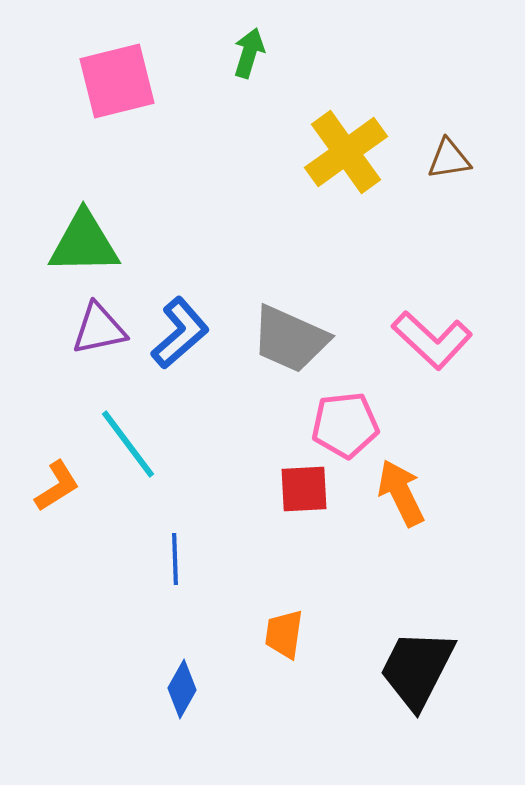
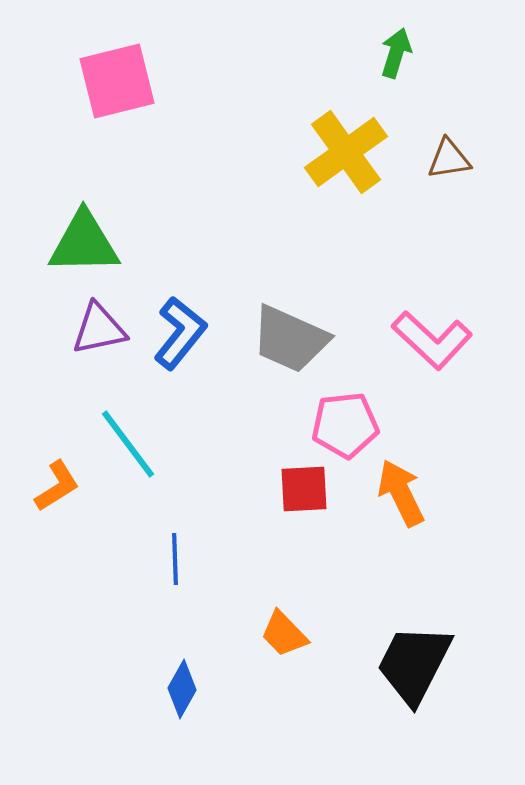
green arrow: moved 147 px right
blue L-shape: rotated 10 degrees counterclockwise
orange trapezoid: rotated 52 degrees counterclockwise
black trapezoid: moved 3 px left, 5 px up
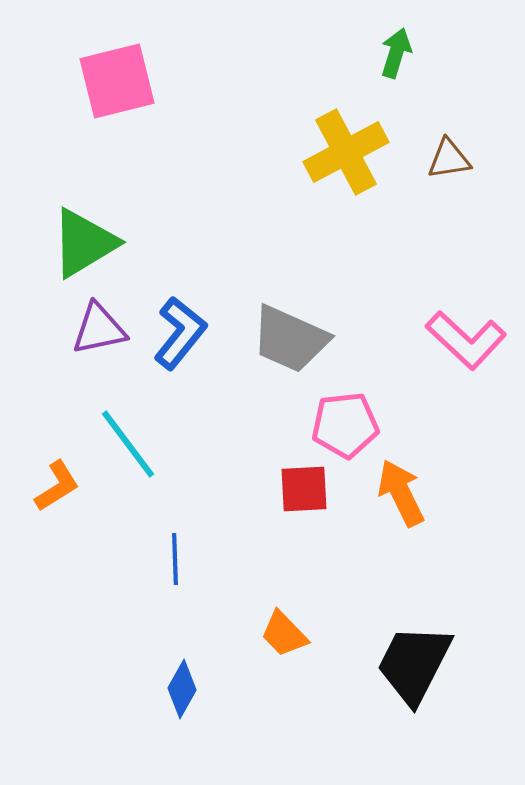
yellow cross: rotated 8 degrees clockwise
green triangle: rotated 30 degrees counterclockwise
pink L-shape: moved 34 px right
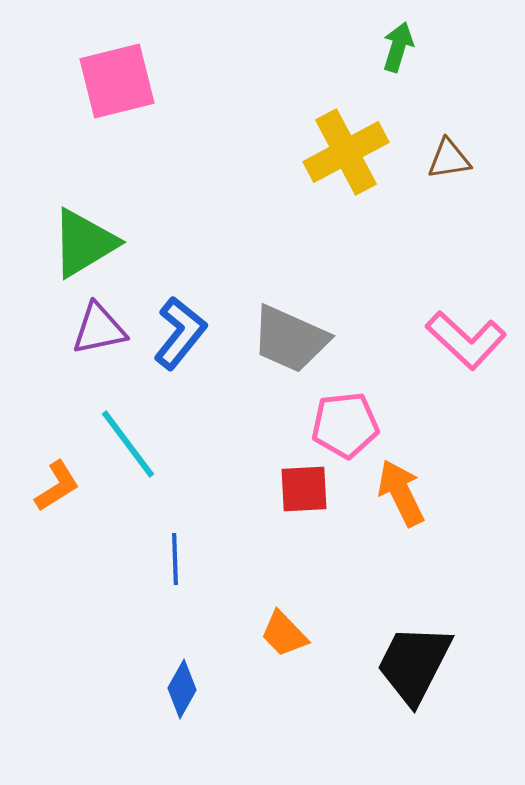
green arrow: moved 2 px right, 6 px up
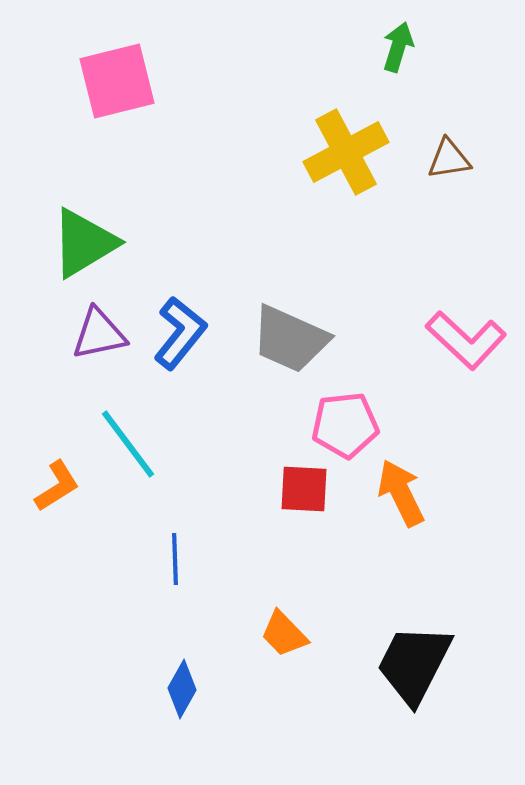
purple triangle: moved 5 px down
red square: rotated 6 degrees clockwise
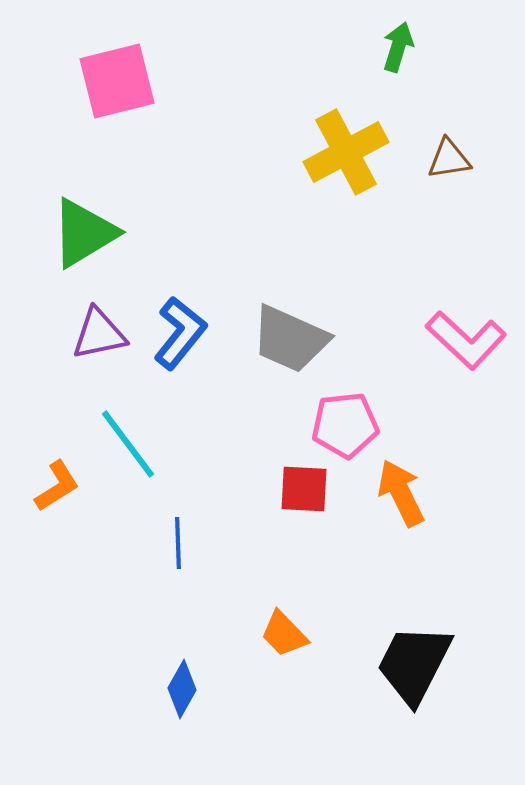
green triangle: moved 10 px up
blue line: moved 3 px right, 16 px up
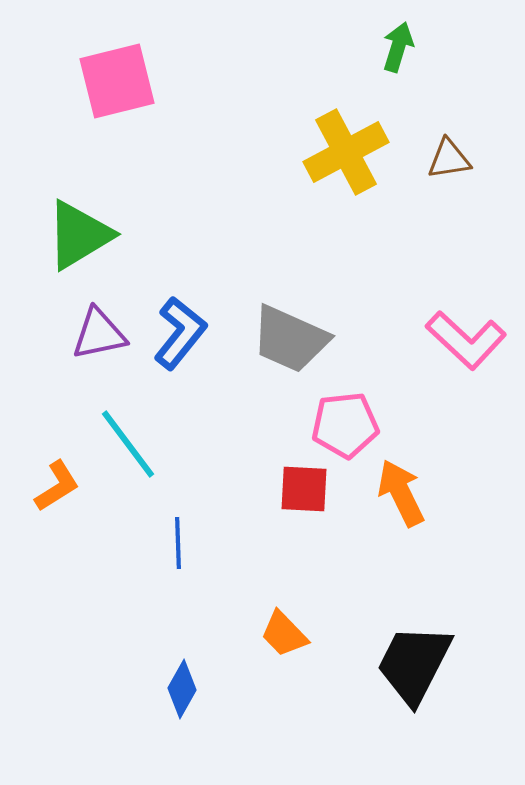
green triangle: moved 5 px left, 2 px down
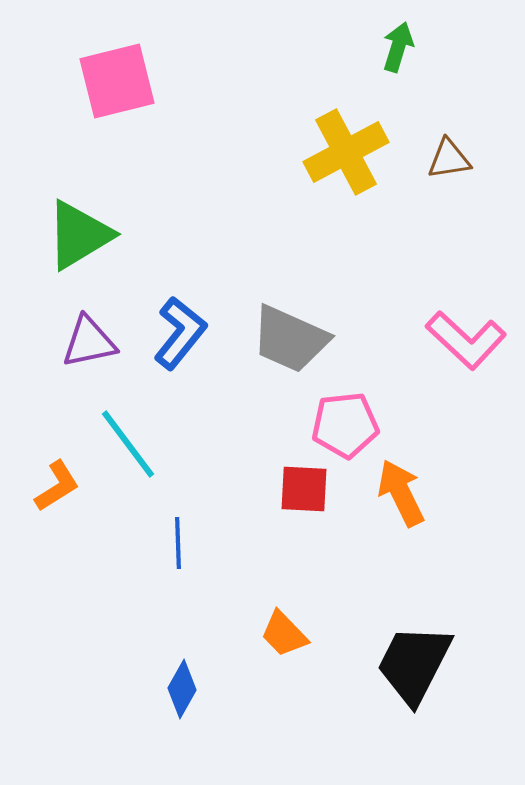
purple triangle: moved 10 px left, 8 px down
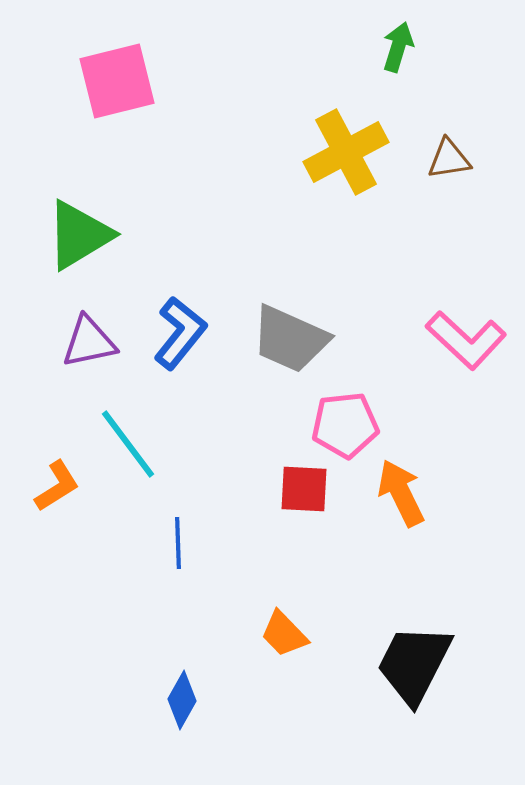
blue diamond: moved 11 px down
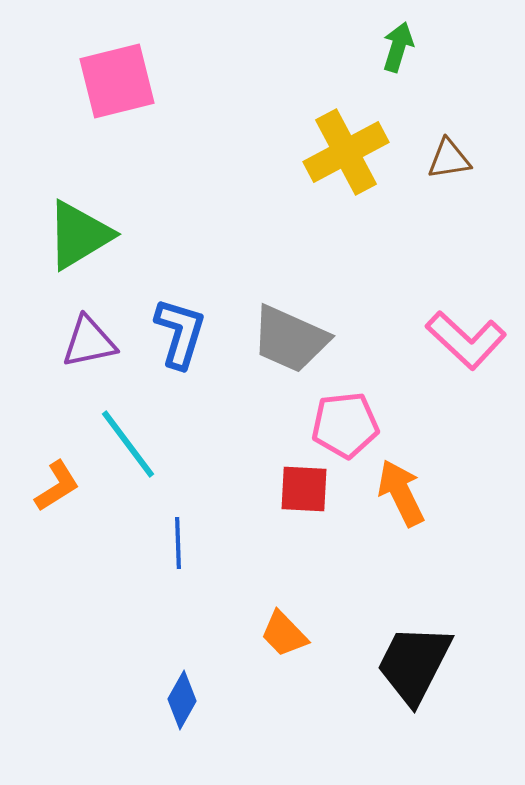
blue L-shape: rotated 22 degrees counterclockwise
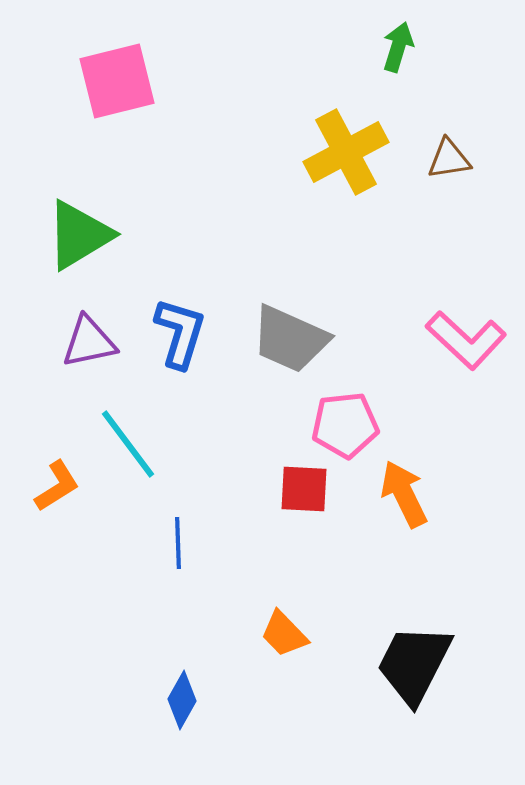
orange arrow: moved 3 px right, 1 px down
